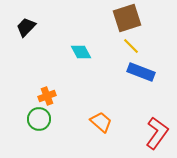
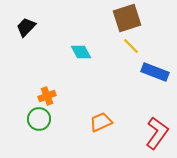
blue rectangle: moved 14 px right
orange trapezoid: rotated 65 degrees counterclockwise
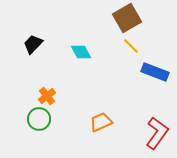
brown square: rotated 12 degrees counterclockwise
black trapezoid: moved 7 px right, 17 px down
orange cross: rotated 18 degrees counterclockwise
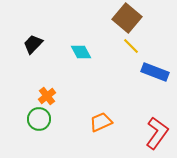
brown square: rotated 20 degrees counterclockwise
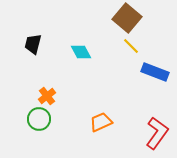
black trapezoid: rotated 30 degrees counterclockwise
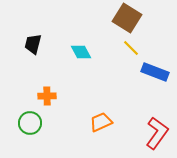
brown square: rotated 8 degrees counterclockwise
yellow line: moved 2 px down
orange cross: rotated 36 degrees clockwise
green circle: moved 9 px left, 4 px down
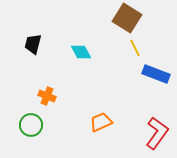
yellow line: moved 4 px right; rotated 18 degrees clockwise
blue rectangle: moved 1 px right, 2 px down
orange cross: rotated 24 degrees clockwise
green circle: moved 1 px right, 2 px down
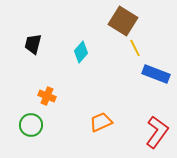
brown square: moved 4 px left, 3 px down
cyan diamond: rotated 70 degrees clockwise
red L-shape: moved 1 px up
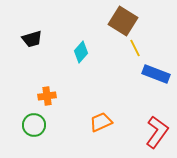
black trapezoid: moved 1 px left, 5 px up; rotated 120 degrees counterclockwise
orange cross: rotated 30 degrees counterclockwise
green circle: moved 3 px right
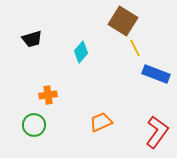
orange cross: moved 1 px right, 1 px up
